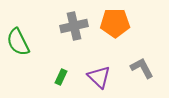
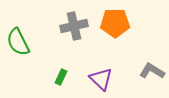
gray L-shape: moved 10 px right, 3 px down; rotated 30 degrees counterclockwise
purple triangle: moved 2 px right, 2 px down
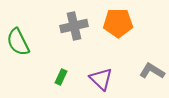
orange pentagon: moved 3 px right
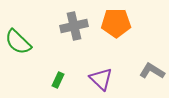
orange pentagon: moved 2 px left
green semicircle: rotated 20 degrees counterclockwise
green rectangle: moved 3 px left, 3 px down
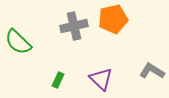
orange pentagon: moved 3 px left, 4 px up; rotated 12 degrees counterclockwise
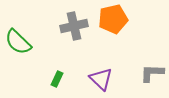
gray L-shape: moved 2 px down; rotated 30 degrees counterclockwise
green rectangle: moved 1 px left, 1 px up
